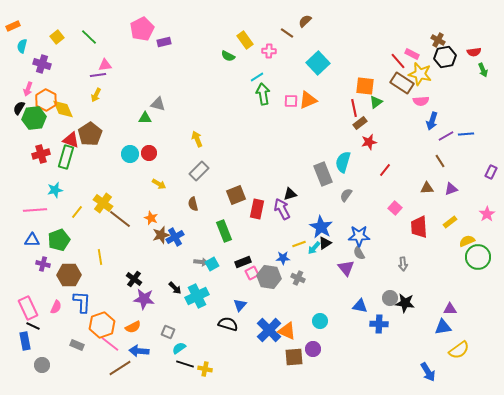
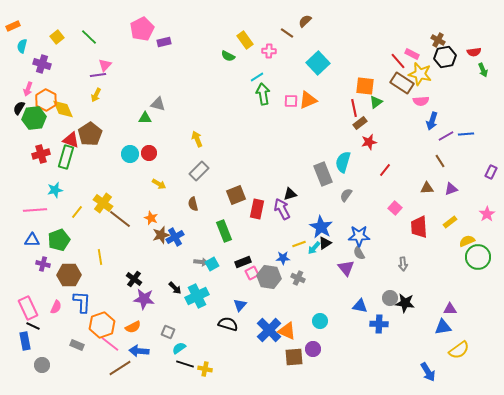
pink triangle at (105, 65): rotated 40 degrees counterclockwise
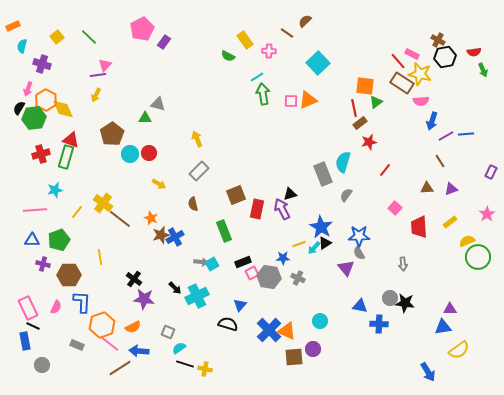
purple rectangle at (164, 42): rotated 40 degrees counterclockwise
brown pentagon at (90, 134): moved 22 px right
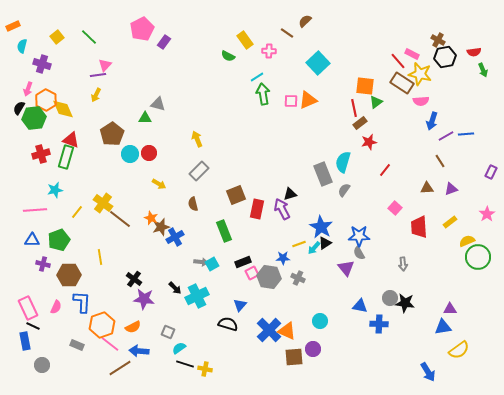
gray semicircle at (346, 195): moved 2 px left, 5 px up
brown star at (161, 235): moved 8 px up
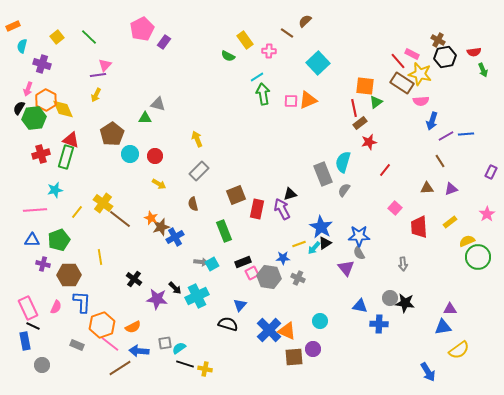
red circle at (149, 153): moved 6 px right, 3 px down
purple star at (144, 299): moved 13 px right
gray square at (168, 332): moved 3 px left, 11 px down; rotated 32 degrees counterclockwise
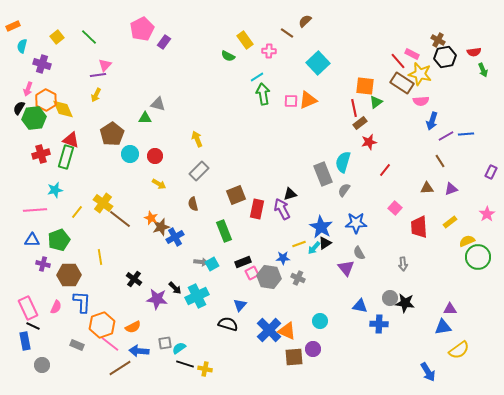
blue star at (359, 236): moved 3 px left, 13 px up
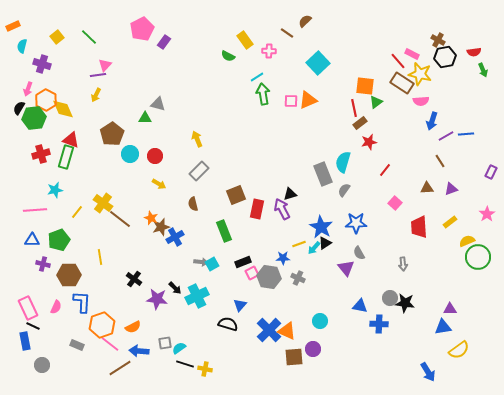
pink square at (395, 208): moved 5 px up
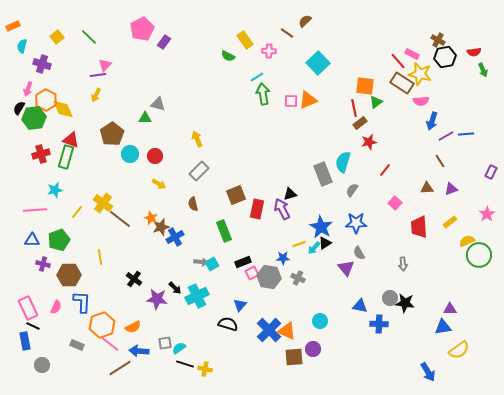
gray semicircle at (344, 190): moved 8 px right
green circle at (478, 257): moved 1 px right, 2 px up
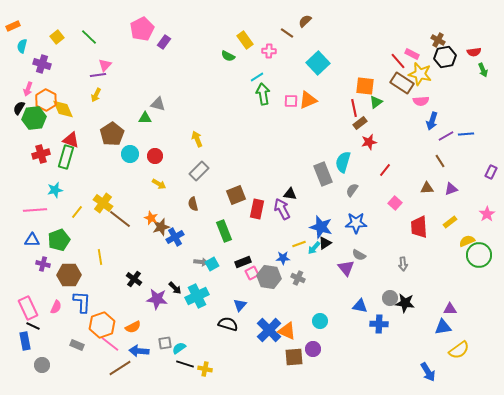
black triangle at (290, 194): rotated 24 degrees clockwise
blue star at (321, 227): rotated 15 degrees counterclockwise
gray semicircle at (359, 253): moved 2 px down; rotated 32 degrees counterclockwise
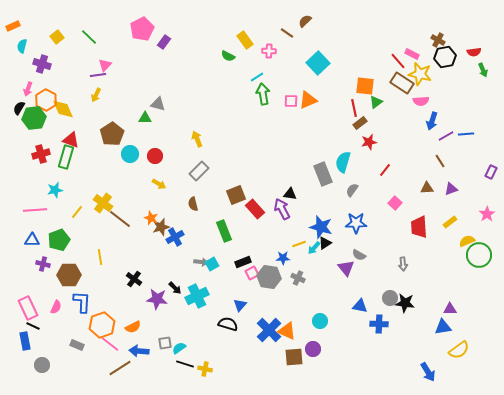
red rectangle at (257, 209): moved 2 px left; rotated 54 degrees counterclockwise
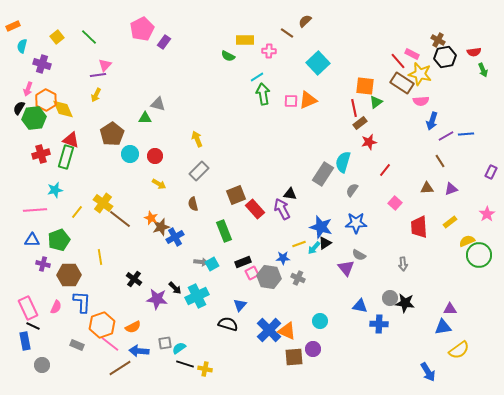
yellow rectangle at (245, 40): rotated 54 degrees counterclockwise
gray rectangle at (323, 174): rotated 55 degrees clockwise
